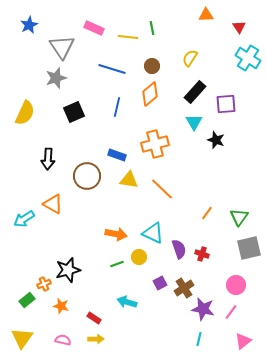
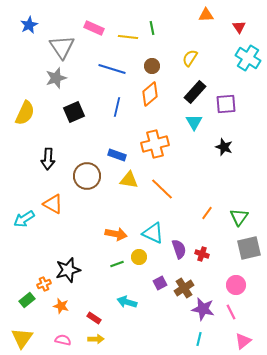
black star at (216, 140): moved 8 px right, 7 px down
pink line at (231, 312): rotated 63 degrees counterclockwise
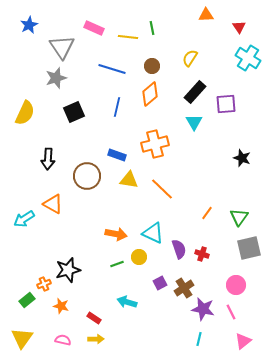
black star at (224, 147): moved 18 px right, 11 px down
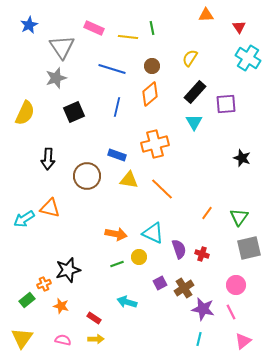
orange triangle at (53, 204): moved 3 px left, 4 px down; rotated 15 degrees counterclockwise
